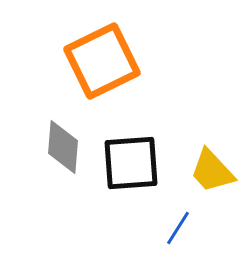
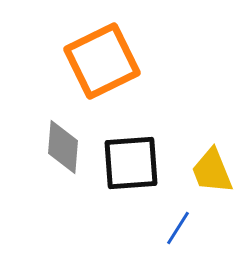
yellow trapezoid: rotated 21 degrees clockwise
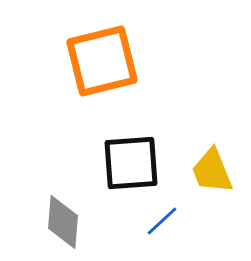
orange square: rotated 12 degrees clockwise
gray diamond: moved 75 px down
blue line: moved 16 px left, 7 px up; rotated 15 degrees clockwise
